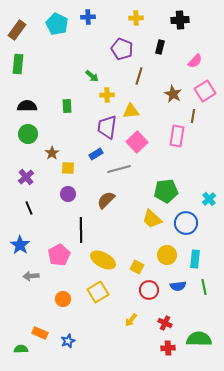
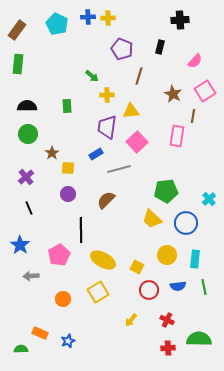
yellow cross at (136, 18): moved 28 px left
red cross at (165, 323): moved 2 px right, 3 px up
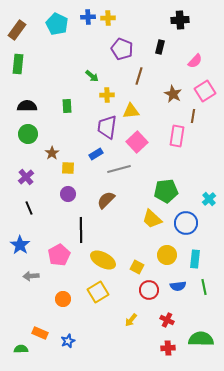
green semicircle at (199, 339): moved 2 px right
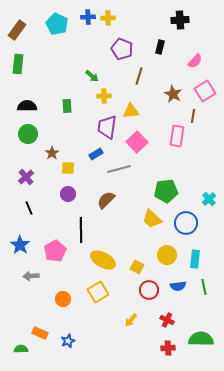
yellow cross at (107, 95): moved 3 px left, 1 px down
pink pentagon at (59, 255): moved 4 px left, 4 px up
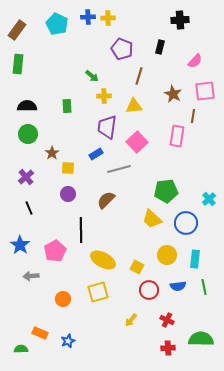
pink square at (205, 91): rotated 25 degrees clockwise
yellow triangle at (131, 111): moved 3 px right, 5 px up
yellow square at (98, 292): rotated 15 degrees clockwise
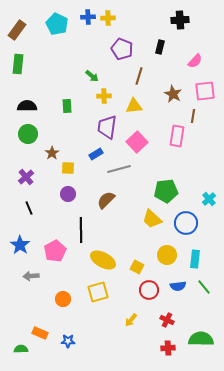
green line at (204, 287): rotated 28 degrees counterclockwise
blue star at (68, 341): rotated 24 degrees clockwise
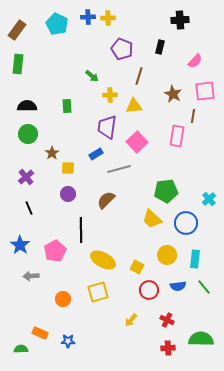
yellow cross at (104, 96): moved 6 px right, 1 px up
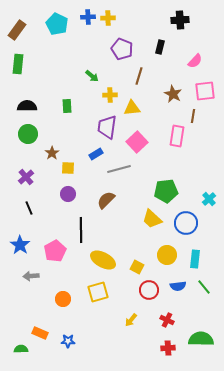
yellow triangle at (134, 106): moved 2 px left, 2 px down
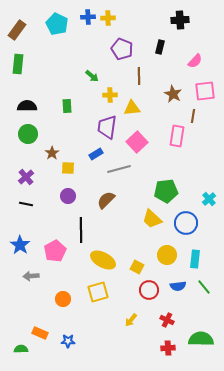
brown line at (139, 76): rotated 18 degrees counterclockwise
purple circle at (68, 194): moved 2 px down
black line at (29, 208): moved 3 px left, 4 px up; rotated 56 degrees counterclockwise
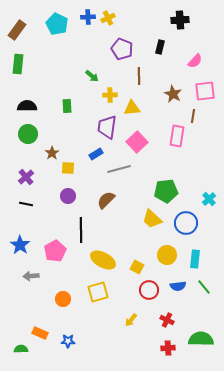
yellow cross at (108, 18): rotated 24 degrees counterclockwise
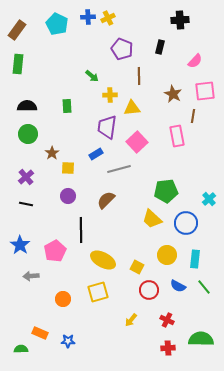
pink rectangle at (177, 136): rotated 20 degrees counterclockwise
blue semicircle at (178, 286): rotated 35 degrees clockwise
